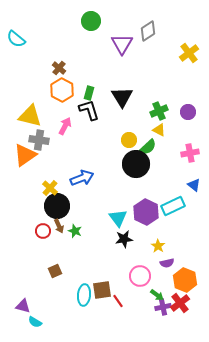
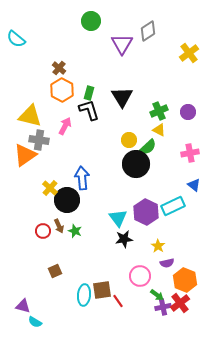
blue arrow at (82, 178): rotated 75 degrees counterclockwise
black circle at (57, 206): moved 10 px right, 6 px up
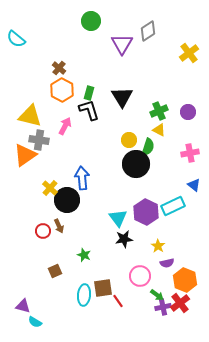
green semicircle at (148, 147): rotated 30 degrees counterclockwise
green star at (75, 231): moved 9 px right, 24 px down
brown square at (102, 290): moved 1 px right, 2 px up
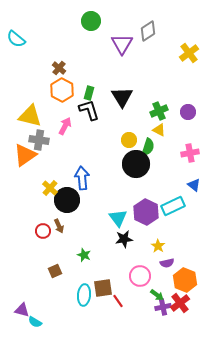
purple triangle at (23, 306): moved 1 px left, 4 px down
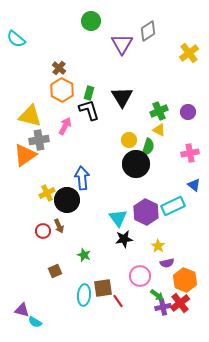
gray cross at (39, 140): rotated 18 degrees counterclockwise
yellow cross at (50, 188): moved 3 px left, 5 px down; rotated 21 degrees clockwise
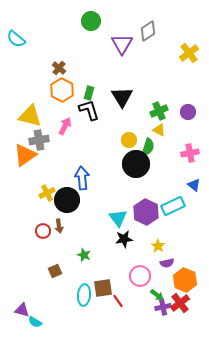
brown arrow at (59, 226): rotated 16 degrees clockwise
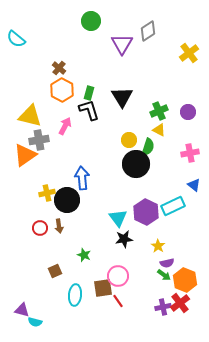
yellow cross at (47, 193): rotated 14 degrees clockwise
red circle at (43, 231): moved 3 px left, 3 px up
pink circle at (140, 276): moved 22 px left
cyan ellipse at (84, 295): moved 9 px left
green arrow at (157, 295): moved 7 px right, 20 px up
cyan semicircle at (35, 322): rotated 16 degrees counterclockwise
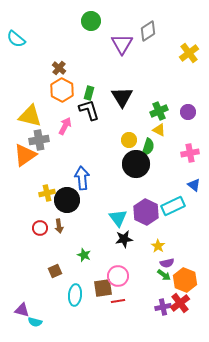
red line at (118, 301): rotated 64 degrees counterclockwise
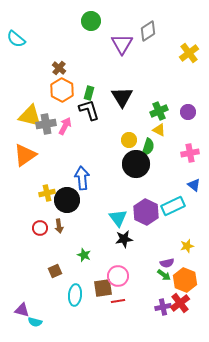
gray cross at (39, 140): moved 7 px right, 16 px up
yellow star at (158, 246): moved 29 px right; rotated 24 degrees clockwise
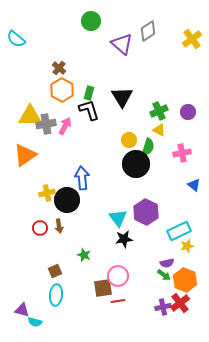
purple triangle at (122, 44): rotated 20 degrees counterclockwise
yellow cross at (189, 53): moved 3 px right, 14 px up
yellow triangle at (30, 116): rotated 15 degrees counterclockwise
pink cross at (190, 153): moved 8 px left
cyan rectangle at (173, 206): moved 6 px right, 25 px down
cyan ellipse at (75, 295): moved 19 px left
